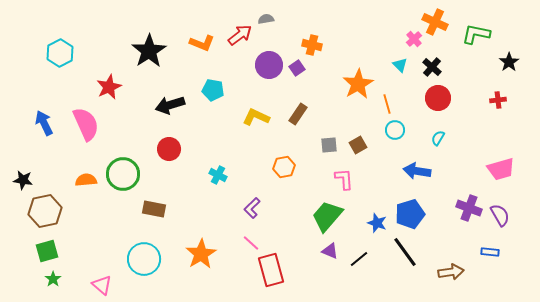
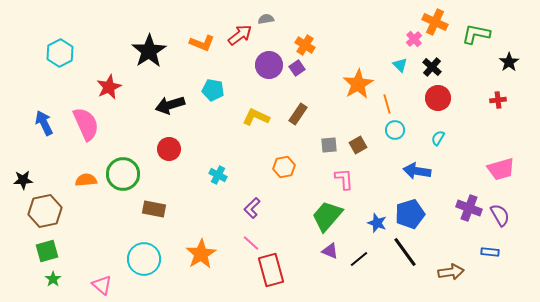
orange cross at (312, 45): moved 7 px left; rotated 18 degrees clockwise
black star at (23, 180): rotated 12 degrees counterclockwise
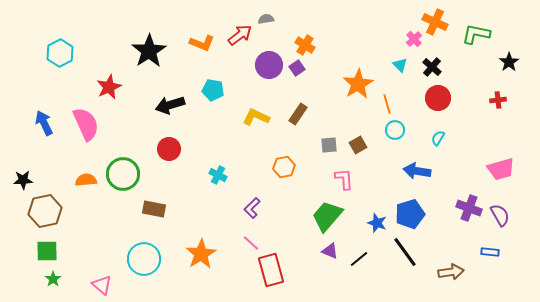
green square at (47, 251): rotated 15 degrees clockwise
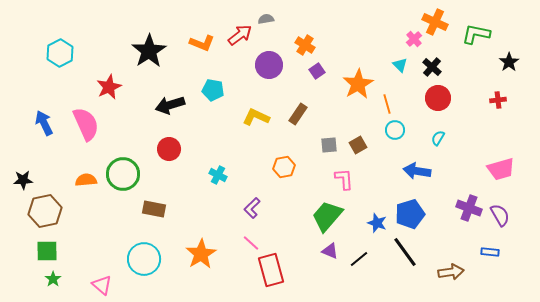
purple square at (297, 68): moved 20 px right, 3 px down
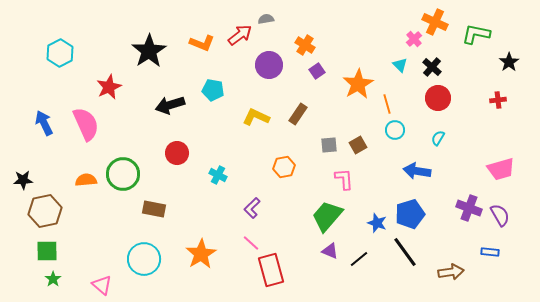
red circle at (169, 149): moved 8 px right, 4 px down
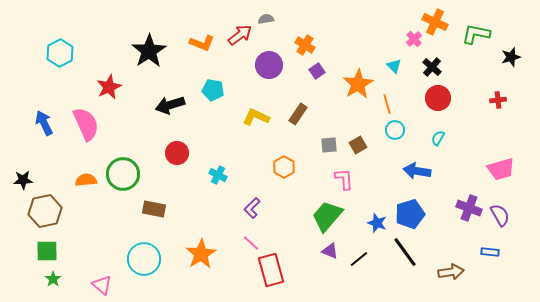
black star at (509, 62): moved 2 px right, 5 px up; rotated 18 degrees clockwise
cyan triangle at (400, 65): moved 6 px left, 1 px down
orange hexagon at (284, 167): rotated 20 degrees counterclockwise
